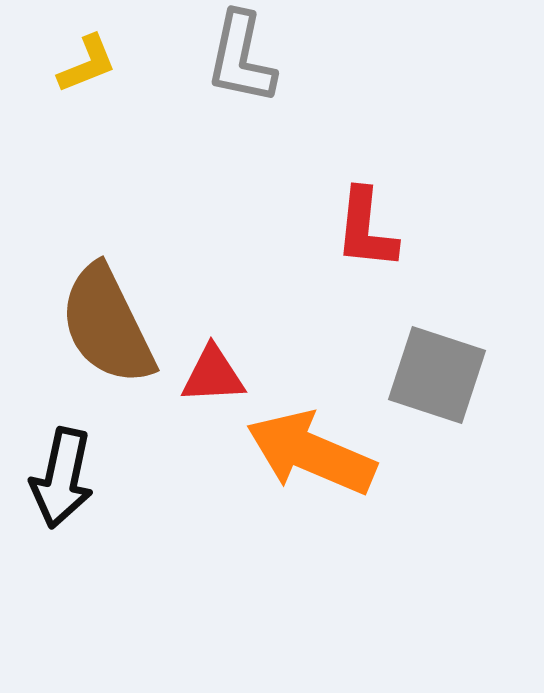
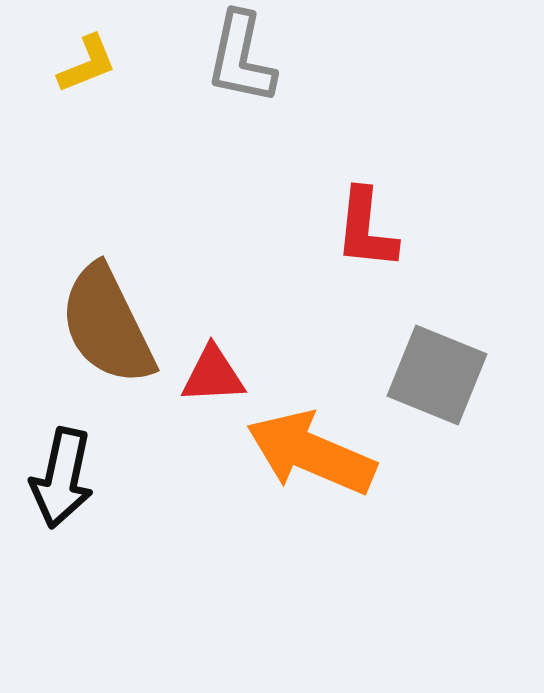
gray square: rotated 4 degrees clockwise
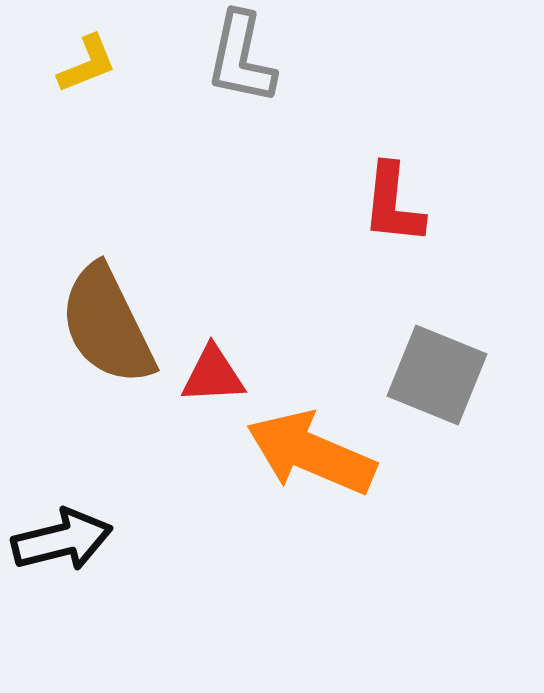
red L-shape: moved 27 px right, 25 px up
black arrow: moved 62 px down; rotated 116 degrees counterclockwise
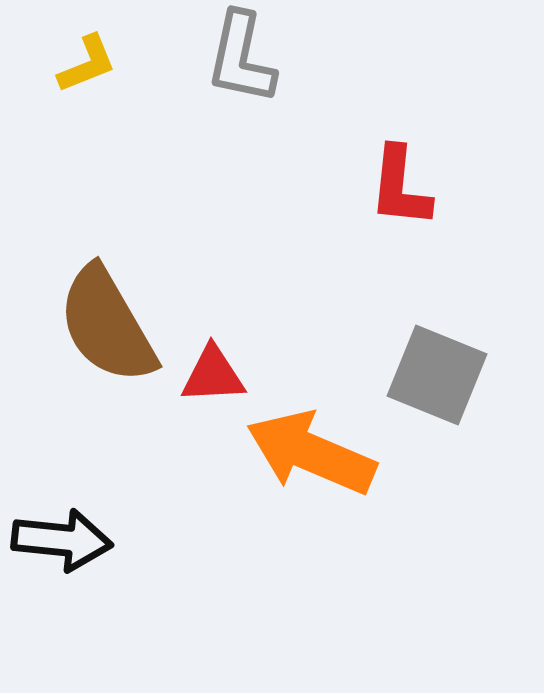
red L-shape: moved 7 px right, 17 px up
brown semicircle: rotated 4 degrees counterclockwise
black arrow: rotated 20 degrees clockwise
